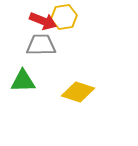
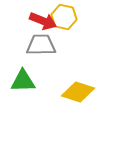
yellow hexagon: rotated 20 degrees clockwise
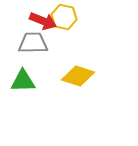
gray trapezoid: moved 8 px left, 2 px up
yellow diamond: moved 16 px up
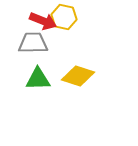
green triangle: moved 15 px right, 2 px up
